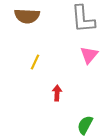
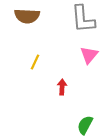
red arrow: moved 5 px right, 6 px up
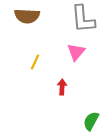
pink triangle: moved 13 px left, 3 px up
green semicircle: moved 6 px right, 4 px up
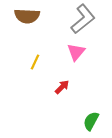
gray L-shape: rotated 124 degrees counterclockwise
red arrow: rotated 42 degrees clockwise
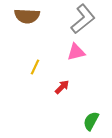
pink triangle: rotated 36 degrees clockwise
yellow line: moved 5 px down
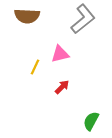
pink triangle: moved 16 px left, 2 px down
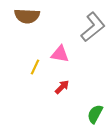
gray L-shape: moved 10 px right, 8 px down
pink triangle: rotated 24 degrees clockwise
green semicircle: moved 4 px right, 7 px up
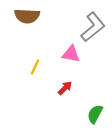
pink triangle: moved 11 px right
red arrow: moved 3 px right, 1 px down
